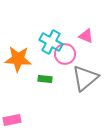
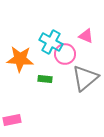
orange star: moved 2 px right
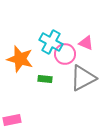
pink triangle: moved 7 px down
orange star: rotated 12 degrees clockwise
gray triangle: moved 2 px left; rotated 12 degrees clockwise
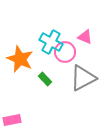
pink triangle: moved 1 px left, 6 px up
pink circle: moved 2 px up
orange star: rotated 8 degrees clockwise
green rectangle: rotated 40 degrees clockwise
